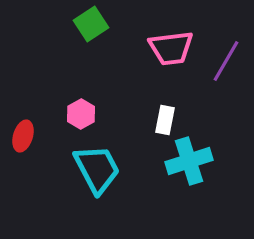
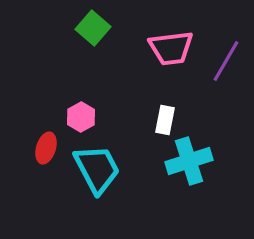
green square: moved 2 px right, 4 px down; rotated 16 degrees counterclockwise
pink hexagon: moved 3 px down
red ellipse: moved 23 px right, 12 px down
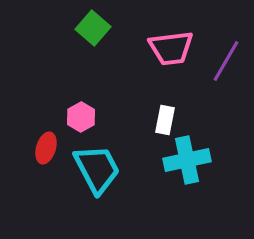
cyan cross: moved 2 px left, 1 px up; rotated 6 degrees clockwise
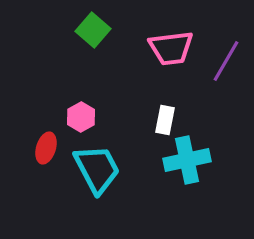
green square: moved 2 px down
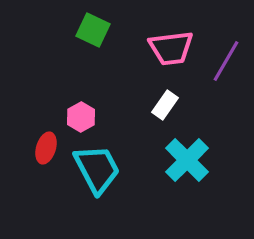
green square: rotated 16 degrees counterclockwise
white rectangle: moved 15 px up; rotated 24 degrees clockwise
cyan cross: rotated 33 degrees counterclockwise
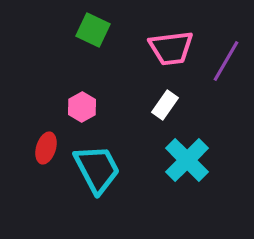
pink hexagon: moved 1 px right, 10 px up
